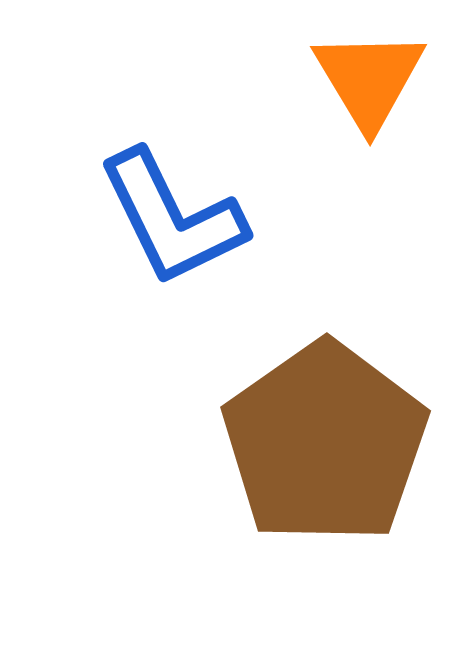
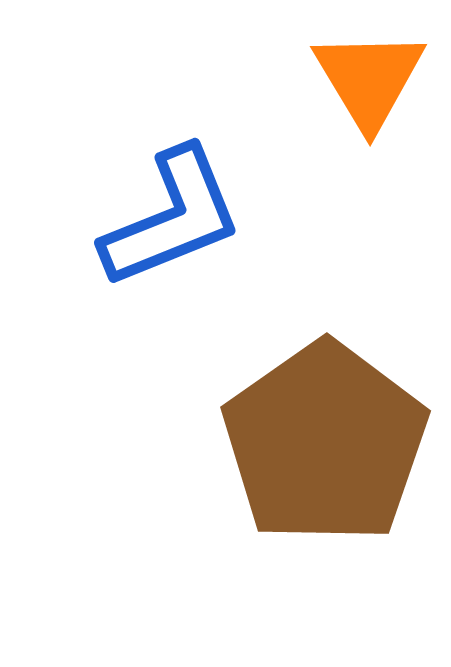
blue L-shape: rotated 86 degrees counterclockwise
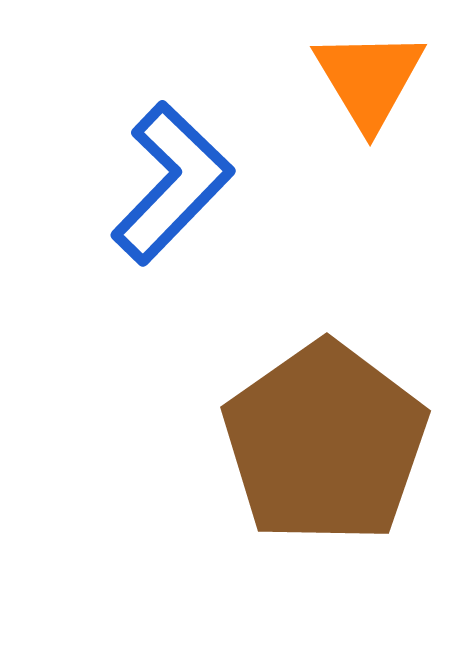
blue L-shape: moved 35 px up; rotated 24 degrees counterclockwise
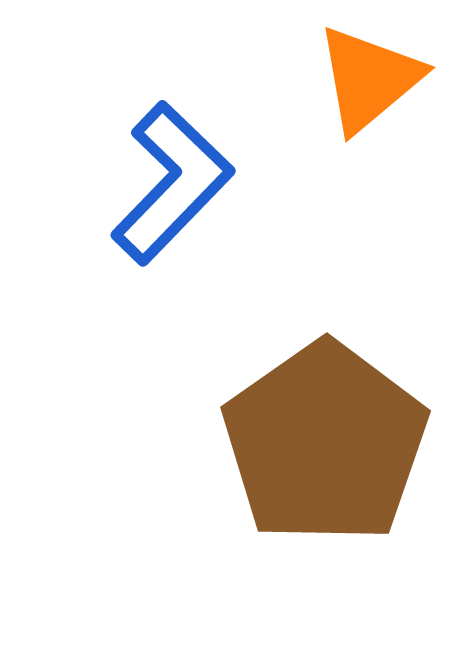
orange triangle: rotated 21 degrees clockwise
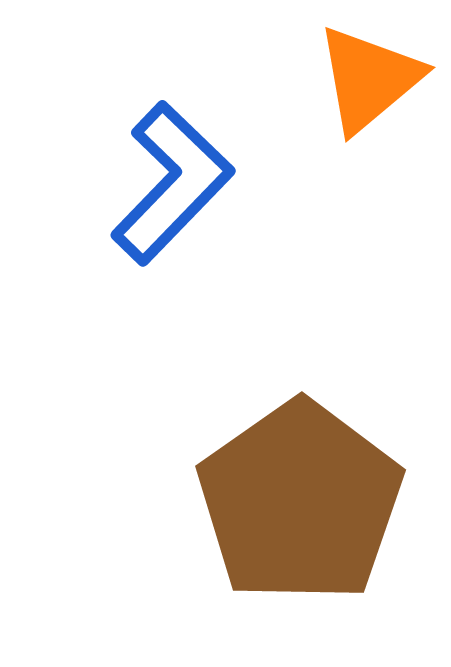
brown pentagon: moved 25 px left, 59 px down
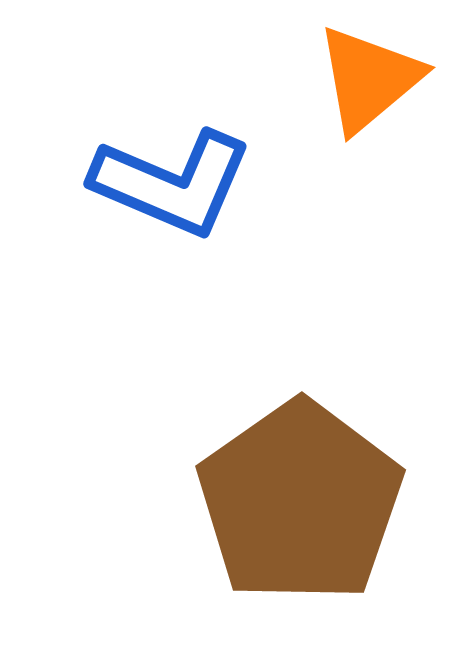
blue L-shape: rotated 69 degrees clockwise
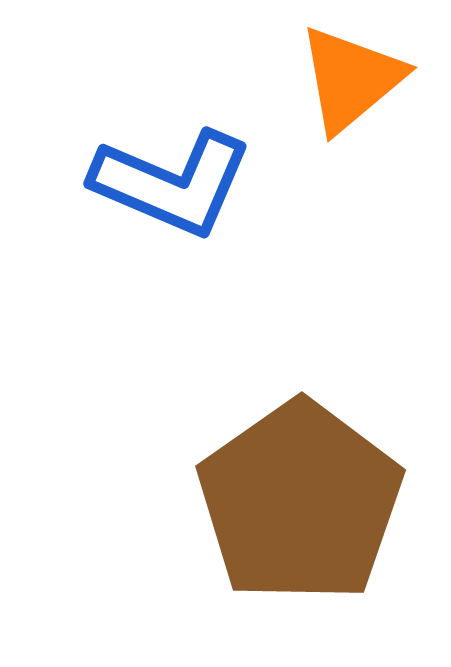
orange triangle: moved 18 px left
